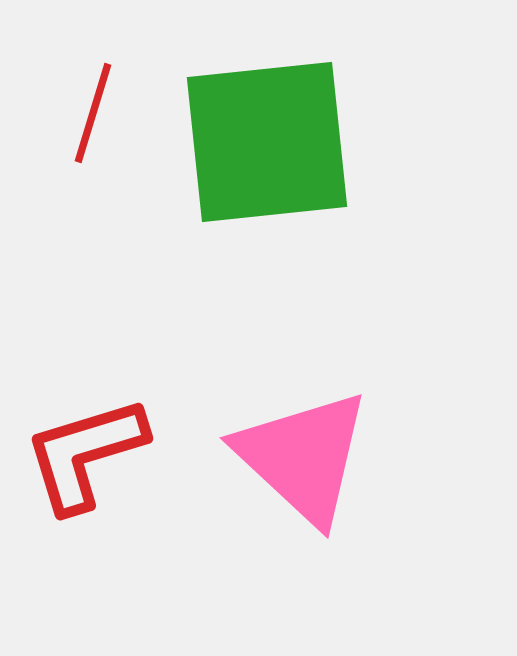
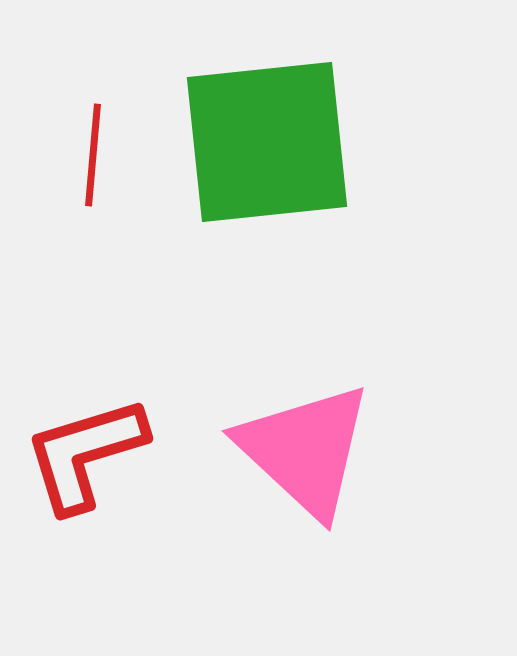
red line: moved 42 px down; rotated 12 degrees counterclockwise
pink triangle: moved 2 px right, 7 px up
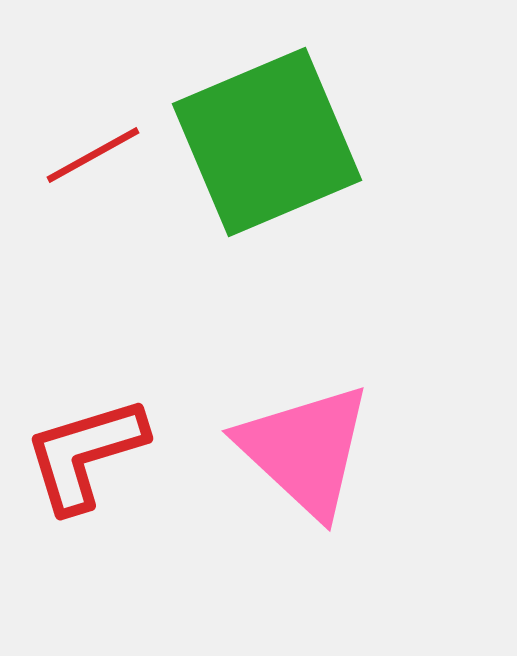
green square: rotated 17 degrees counterclockwise
red line: rotated 56 degrees clockwise
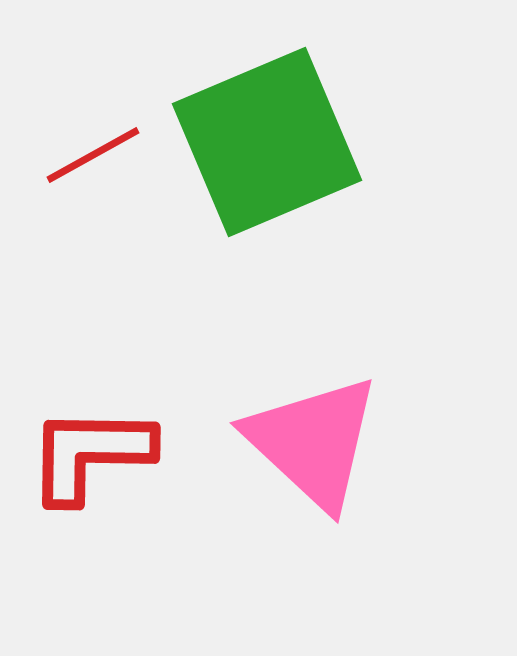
pink triangle: moved 8 px right, 8 px up
red L-shape: moved 5 px right; rotated 18 degrees clockwise
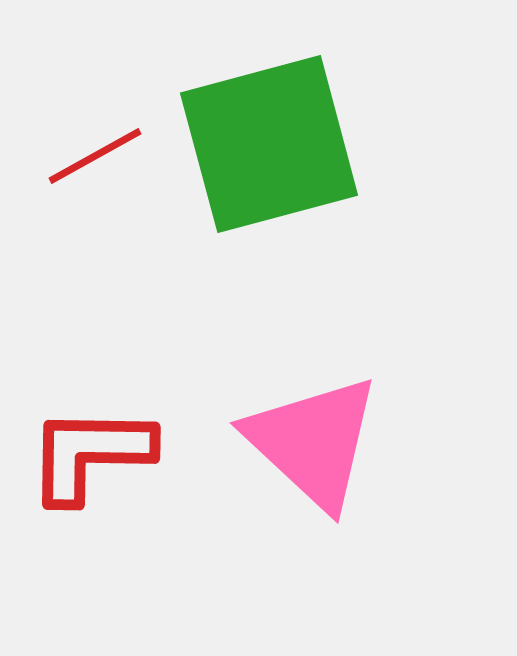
green square: moved 2 px right, 2 px down; rotated 8 degrees clockwise
red line: moved 2 px right, 1 px down
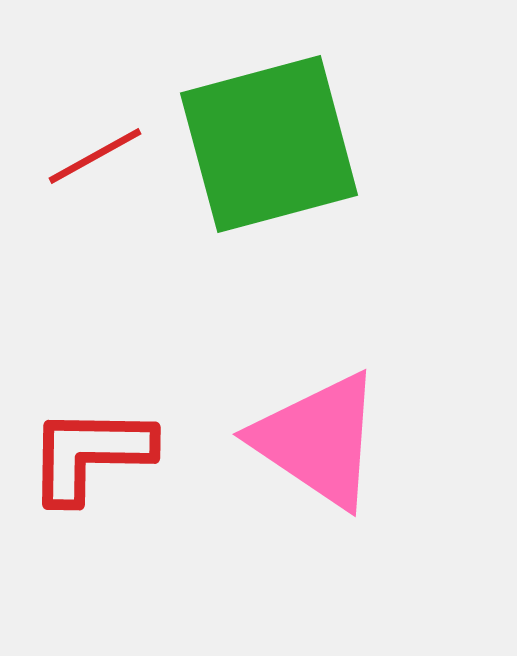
pink triangle: moved 5 px right, 2 px up; rotated 9 degrees counterclockwise
